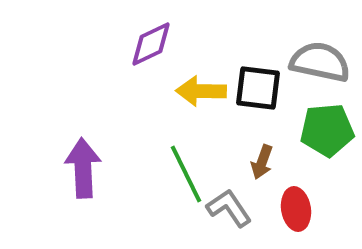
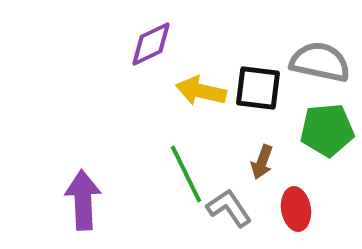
yellow arrow: rotated 12 degrees clockwise
purple arrow: moved 32 px down
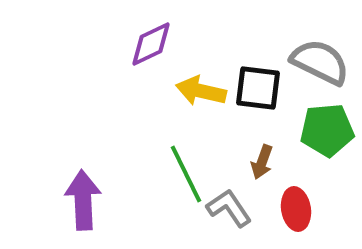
gray semicircle: rotated 14 degrees clockwise
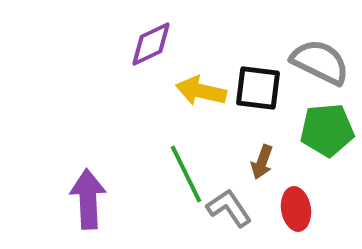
purple arrow: moved 5 px right, 1 px up
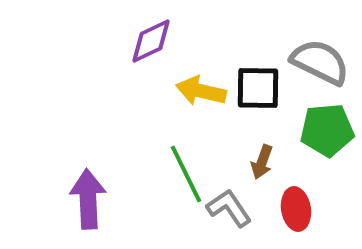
purple diamond: moved 3 px up
black square: rotated 6 degrees counterclockwise
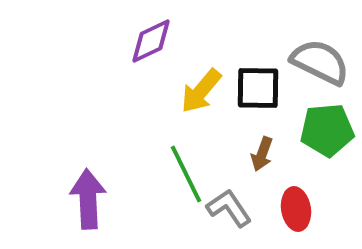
yellow arrow: rotated 63 degrees counterclockwise
brown arrow: moved 8 px up
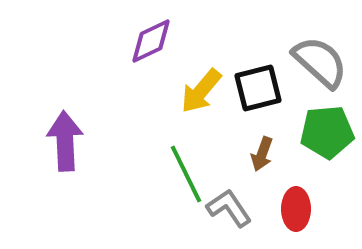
gray semicircle: rotated 16 degrees clockwise
black square: rotated 15 degrees counterclockwise
green pentagon: moved 2 px down
purple arrow: moved 23 px left, 58 px up
red ellipse: rotated 9 degrees clockwise
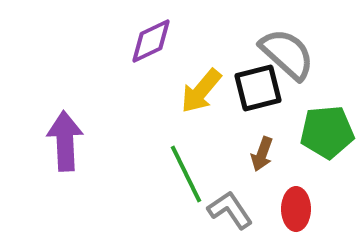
gray semicircle: moved 33 px left, 8 px up
gray L-shape: moved 1 px right, 2 px down
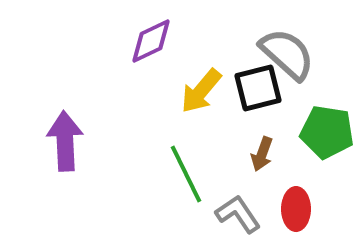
green pentagon: rotated 14 degrees clockwise
gray L-shape: moved 8 px right, 4 px down
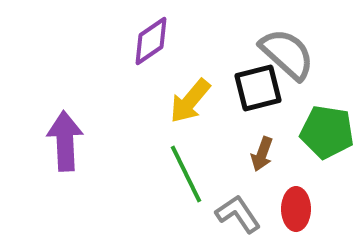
purple diamond: rotated 9 degrees counterclockwise
yellow arrow: moved 11 px left, 10 px down
